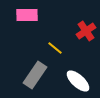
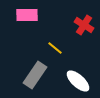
red cross: moved 2 px left, 6 px up; rotated 24 degrees counterclockwise
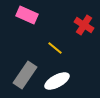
pink rectangle: rotated 25 degrees clockwise
gray rectangle: moved 10 px left
white ellipse: moved 21 px left; rotated 70 degrees counterclockwise
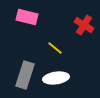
pink rectangle: moved 2 px down; rotated 10 degrees counterclockwise
gray rectangle: rotated 16 degrees counterclockwise
white ellipse: moved 1 px left, 3 px up; rotated 20 degrees clockwise
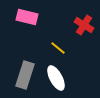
yellow line: moved 3 px right
white ellipse: rotated 70 degrees clockwise
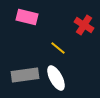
gray rectangle: rotated 64 degrees clockwise
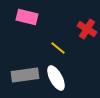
red cross: moved 3 px right, 4 px down
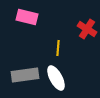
yellow line: rotated 56 degrees clockwise
